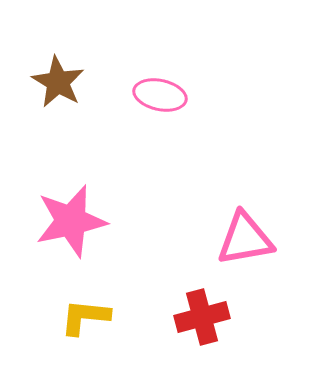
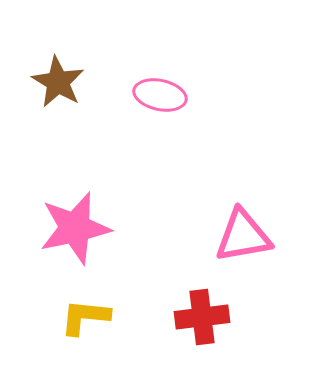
pink star: moved 4 px right, 7 px down
pink triangle: moved 2 px left, 3 px up
red cross: rotated 8 degrees clockwise
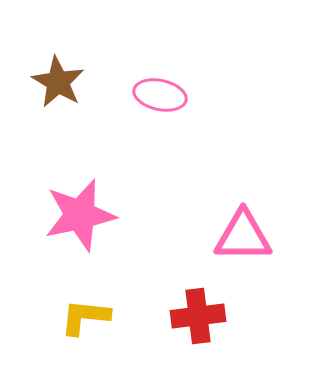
pink star: moved 5 px right, 13 px up
pink triangle: rotated 10 degrees clockwise
red cross: moved 4 px left, 1 px up
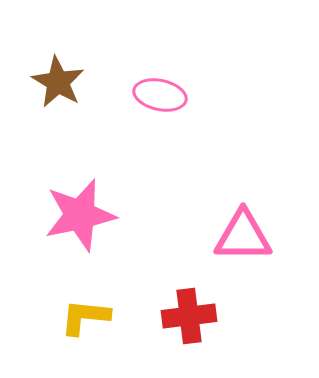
red cross: moved 9 px left
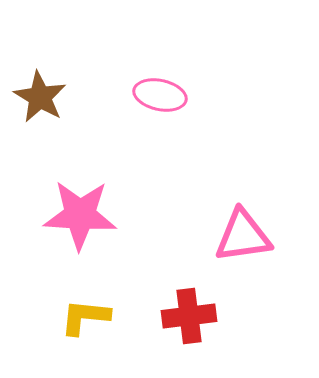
brown star: moved 18 px left, 15 px down
pink star: rotated 16 degrees clockwise
pink triangle: rotated 8 degrees counterclockwise
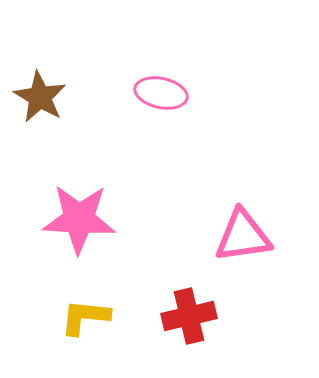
pink ellipse: moved 1 px right, 2 px up
pink star: moved 1 px left, 4 px down
red cross: rotated 6 degrees counterclockwise
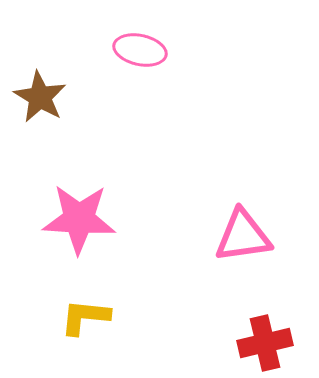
pink ellipse: moved 21 px left, 43 px up
red cross: moved 76 px right, 27 px down
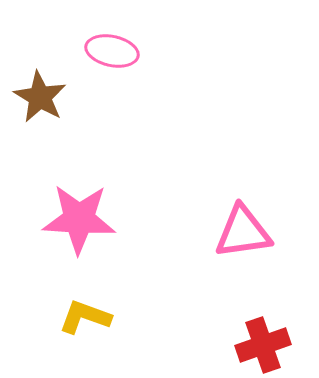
pink ellipse: moved 28 px left, 1 px down
pink triangle: moved 4 px up
yellow L-shape: rotated 14 degrees clockwise
red cross: moved 2 px left, 2 px down; rotated 6 degrees counterclockwise
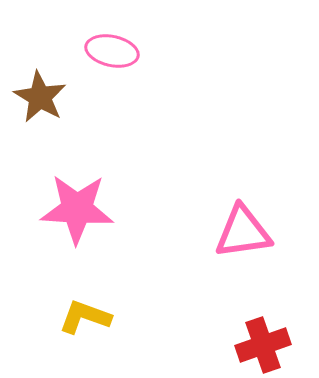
pink star: moved 2 px left, 10 px up
